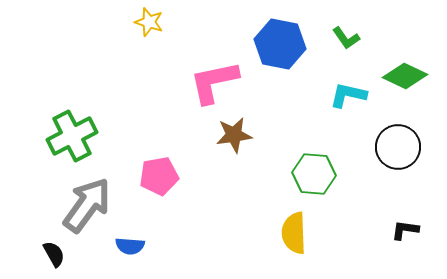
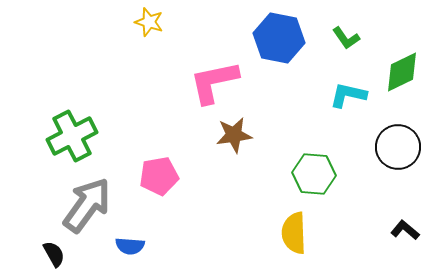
blue hexagon: moved 1 px left, 6 px up
green diamond: moved 3 px left, 4 px up; rotated 51 degrees counterclockwise
black L-shape: rotated 32 degrees clockwise
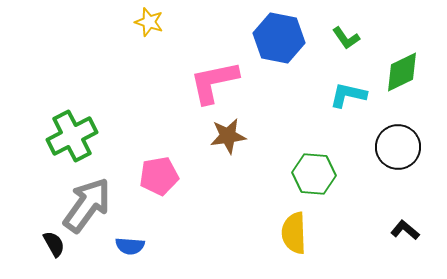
brown star: moved 6 px left, 1 px down
black semicircle: moved 10 px up
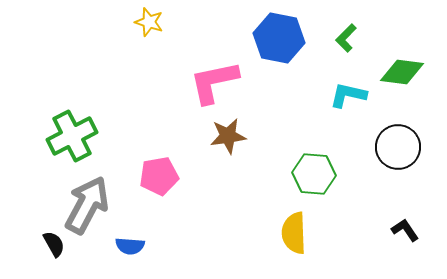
green L-shape: rotated 80 degrees clockwise
green diamond: rotated 33 degrees clockwise
gray arrow: rotated 8 degrees counterclockwise
black L-shape: rotated 16 degrees clockwise
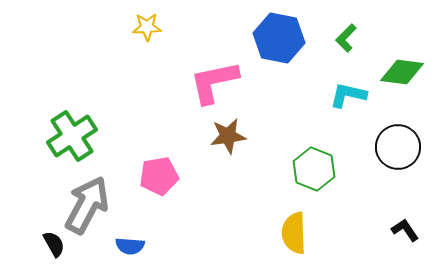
yellow star: moved 2 px left, 5 px down; rotated 20 degrees counterclockwise
green cross: rotated 6 degrees counterclockwise
green hexagon: moved 5 px up; rotated 18 degrees clockwise
